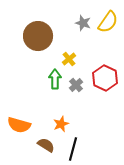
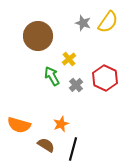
green arrow: moved 3 px left, 3 px up; rotated 30 degrees counterclockwise
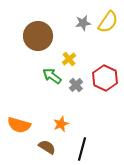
gray star: rotated 28 degrees counterclockwise
green arrow: rotated 24 degrees counterclockwise
brown semicircle: moved 1 px right, 2 px down
black line: moved 9 px right
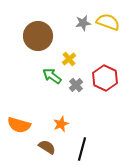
yellow semicircle: rotated 105 degrees counterclockwise
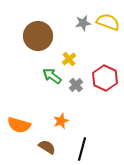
orange star: moved 3 px up
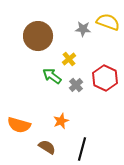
gray star: moved 6 px down; rotated 14 degrees clockwise
